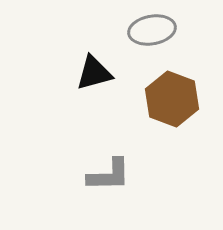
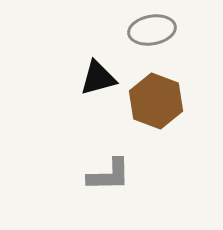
black triangle: moved 4 px right, 5 px down
brown hexagon: moved 16 px left, 2 px down
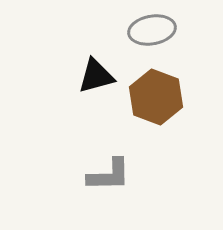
black triangle: moved 2 px left, 2 px up
brown hexagon: moved 4 px up
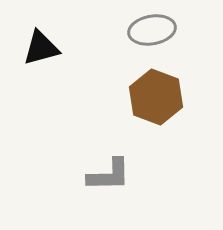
black triangle: moved 55 px left, 28 px up
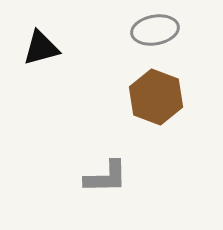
gray ellipse: moved 3 px right
gray L-shape: moved 3 px left, 2 px down
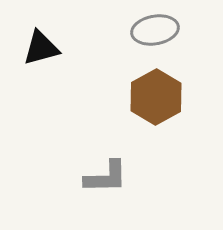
brown hexagon: rotated 10 degrees clockwise
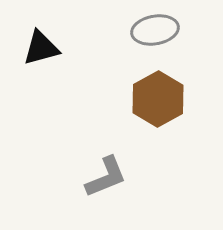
brown hexagon: moved 2 px right, 2 px down
gray L-shape: rotated 21 degrees counterclockwise
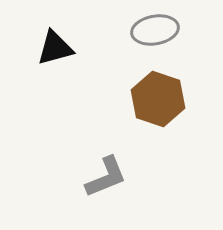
black triangle: moved 14 px right
brown hexagon: rotated 12 degrees counterclockwise
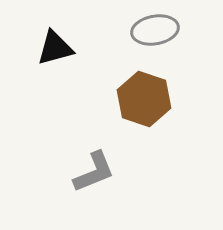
brown hexagon: moved 14 px left
gray L-shape: moved 12 px left, 5 px up
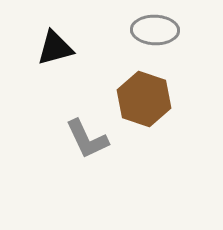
gray ellipse: rotated 12 degrees clockwise
gray L-shape: moved 7 px left, 33 px up; rotated 87 degrees clockwise
